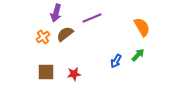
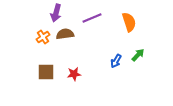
orange semicircle: moved 13 px left, 5 px up; rotated 12 degrees clockwise
brown semicircle: rotated 30 degrees clockwise
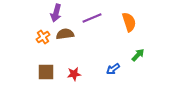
blue arrow: moved 3 px left, 8 px down; rotated 24 degrees clockwise
